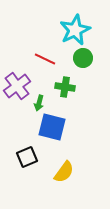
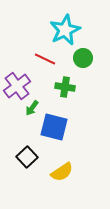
cyan star: moved 10 px left
green arrow: moved 7 px left, 5 px down; rotated 21 degrees clockwise
blue square: moved 2 px right
black square: rotated 20 degrees counterclockwise
yellow semicircle: moved 2 px left; rotated 20 degrees clockwise
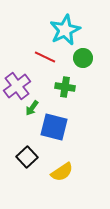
red line: moved 2 px up
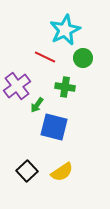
green arrow: moved 5 px right, 3 px up
black square: moved 14 px down
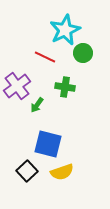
green circle: moved 5 px up
blue square: moved 6 px left, 17 px down
yellow semicircle: rotated 15 degrees clockwise
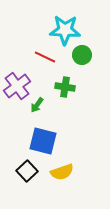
cyan star: rotated 28 degrees clockwise
green circle: moved 1 px left, 2 px down
blue square: moved 5 px left, 3 px up
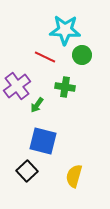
yellow semicircle: moved 12 px right, 4 px down; rotated 125 degrees clockwise
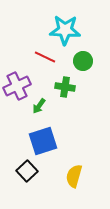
green circle: moved 1 px right, 6 px down
purple cross: rotated 12 degrees clockwise
green arrow: moved 2 px right, 1 px down
blue square: rotated 32 degrees counterclockwise
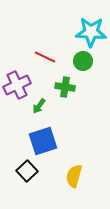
cyan star: moved 26 px right, 2 px down
purple cross: moved 1 px up
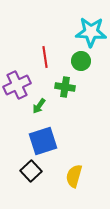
red line: rotated 55 degrees clockwise
green circle: moved 2 px left
black square: moved 4 px right
